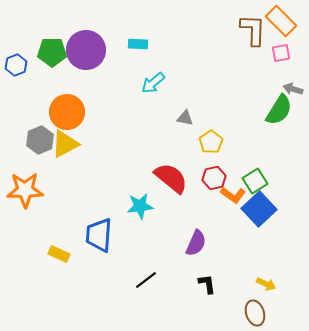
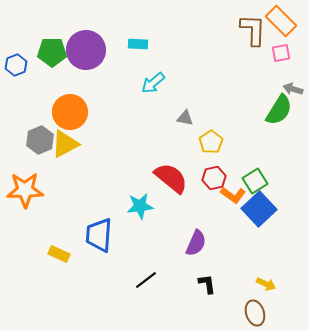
orange circle: moved 3 px right
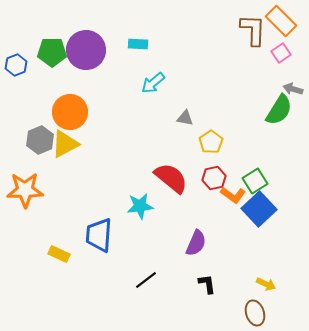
pink square: rotated 24 degrees counterclockwise
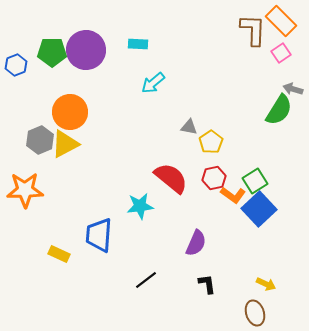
gray triangle: moved 4 px right, 9 px down
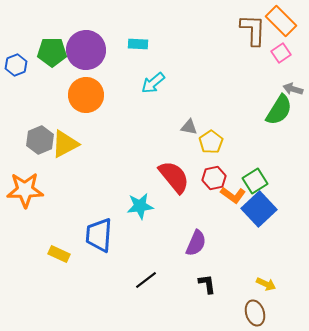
orange circle: moved 16 px right, 17 px up
red semicircle: moved 3 px right, 1 px up; rotated 12 degrees clockwise
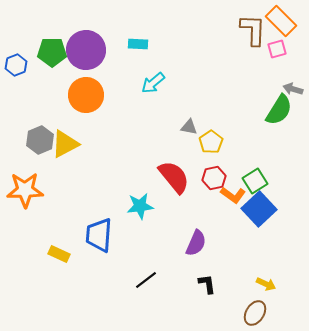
pink square: moved 4 px left, 4 px up; rotated 18 degrees clockwise
brown ellipse: rotated 50 degrees clockwise
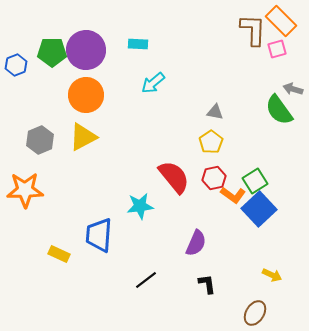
green semicircle: rotated 112 degrees clockwise
gray triangle: moved 26 px right, 15 px up
yellow triangle: moved 18 px right, 7 px up
yellow arrow: moved 6 px right, 9 px up
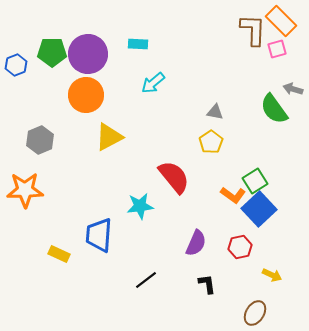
purple circle: moved 2 px right, 4 px down
green semicircle: moved 5 px left, 1 px up
yellow triangle: moved 26 px right
red hexagon: moved 26 px right, 69 px down
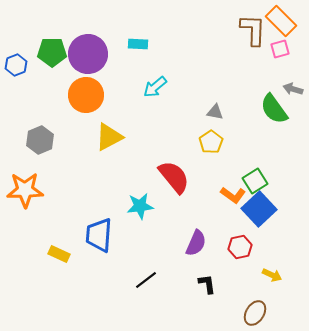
pink square: moved 3 px right
cyan arrow: moved 2 px right, 4 px down
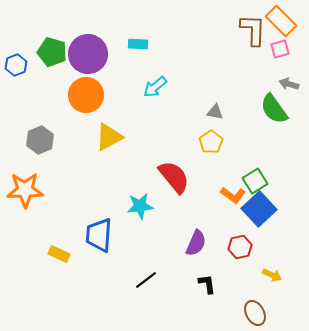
green pentagon: rotated 16 degrees clockwise
gray arrow: moved 4 px left, 5 px up
brown ellipse: rotated 60 degrees counterclockwise
